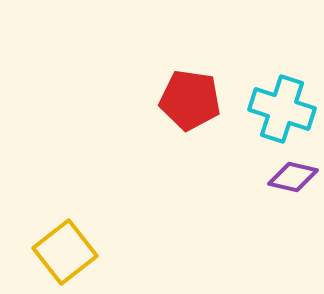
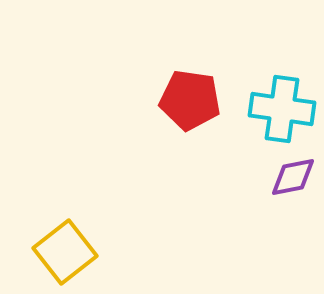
cyan cross: rotated 10 degrees counterclockwise
purple diamond: rotated 24 degrees counterclockwise
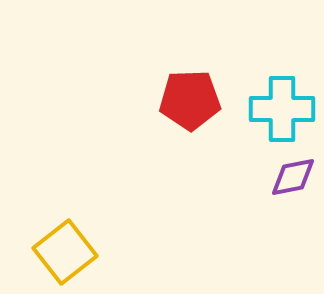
red pentagon: rotated 10 degrees counterclockwise
cyan cross: rotated 8 degrees counterclockwise
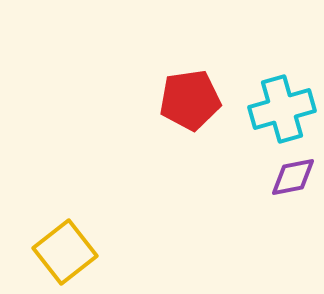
red pentagon: rotated 6 degrees counterclockwise
cyan cross: rotated 16 degrees counterclockwise
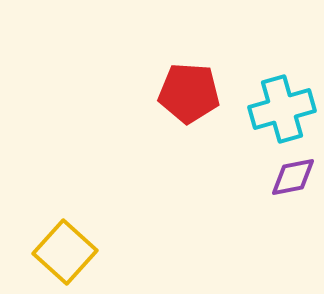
red pentagon: moved 1 px left, 7 px up; rotated 12 degrees clockwise
yellow square: rotated 10 degrees counterclockwise
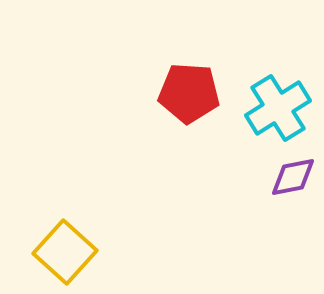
cyan cross: moved 4 px left, 1 px up; rotated 16 degrees counterclockwise
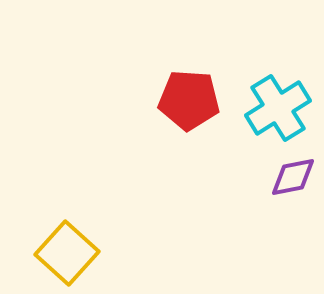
red pentagon: moved 7 px down
yellow square: moved 2 px right, 1 px down
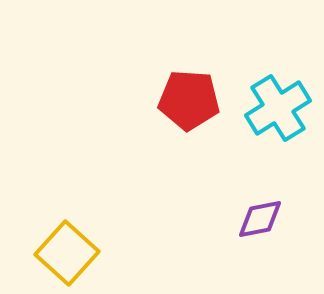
purple diamond: moved 33 px left, 42 px down
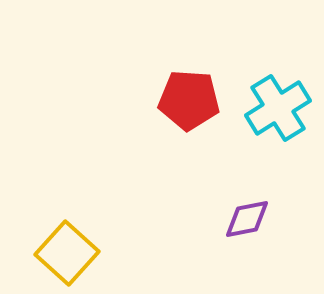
purple diamond: moved 13 px left
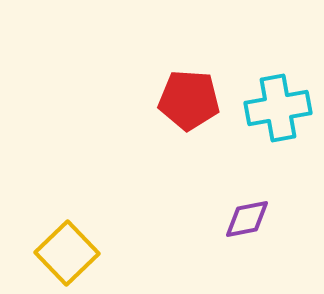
cyan cross: rotated 22 degrees clockwise
yellow square: rotated 4 degrees clockwise
